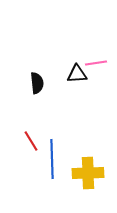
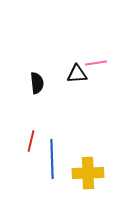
red line: rotated 45 degrees clockwise
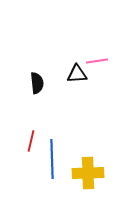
pink line: moved 1 px right, 2 px up
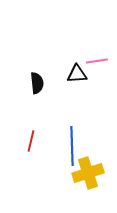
blue line: moved 20 px right, 13 px up
yellow cross: rotated 16 degrees counterclockwise
